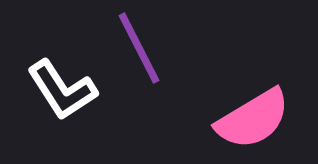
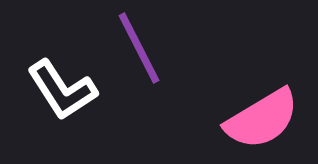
pink semicircle: moved 9 px right
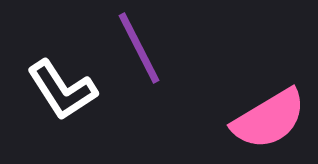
pink semicircle: moved 7 px right
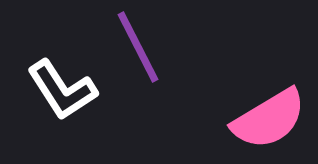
purple line: moved 1 px left, 1 px up
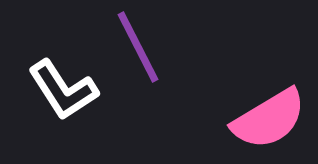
white L-shape: moved 1 px right
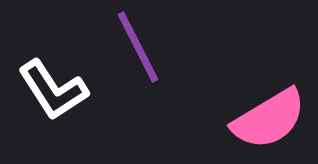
white L-shape: moved 10 px left
